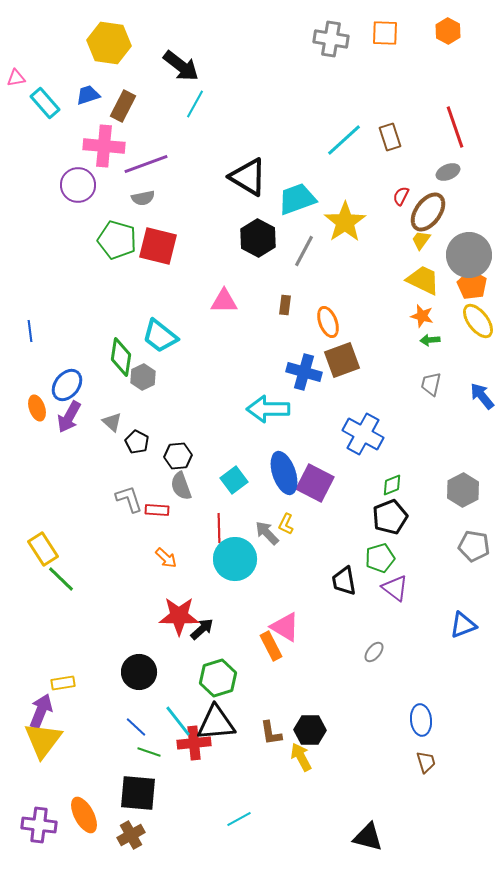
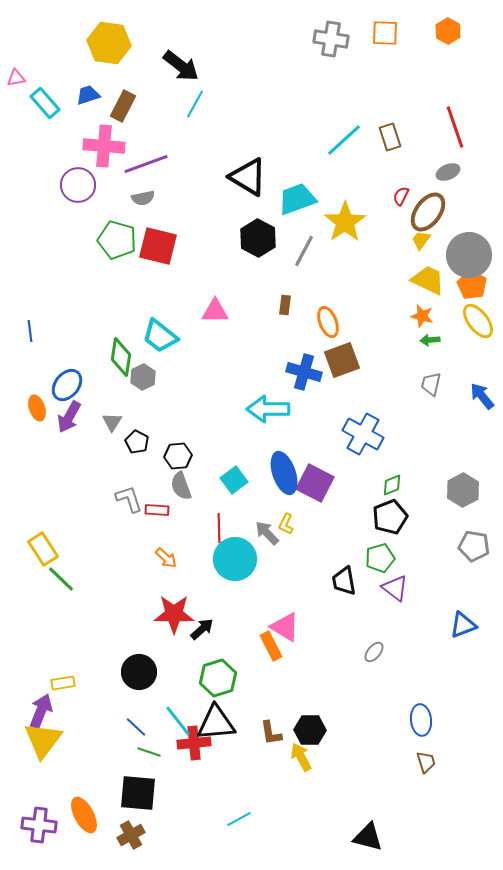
yellow trapezoid at (423, 280): moved 5 px right
pink triangle at (224, 301): moved 9 px left, 10 px down
gray triangle at (112, 422): rotated 20 degrees clockwise
red star at (179, 616): moved 5 px left, 2 px up
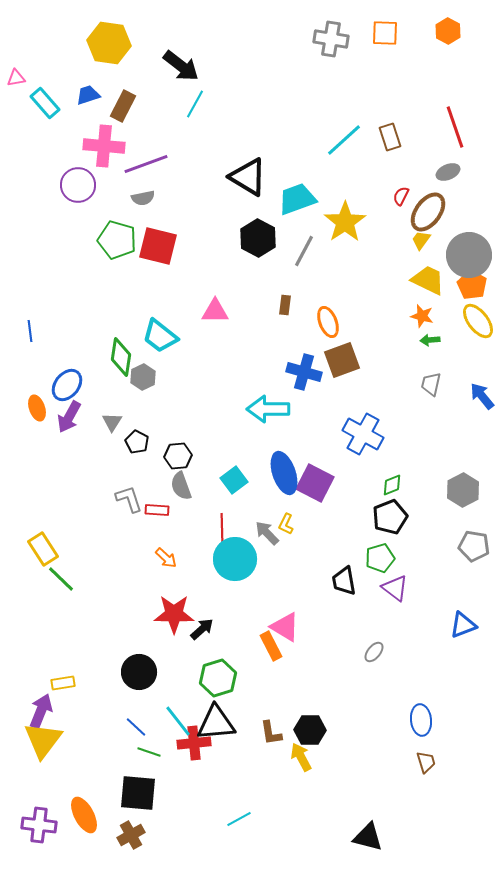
red line at (219, 528): moved 3 px right
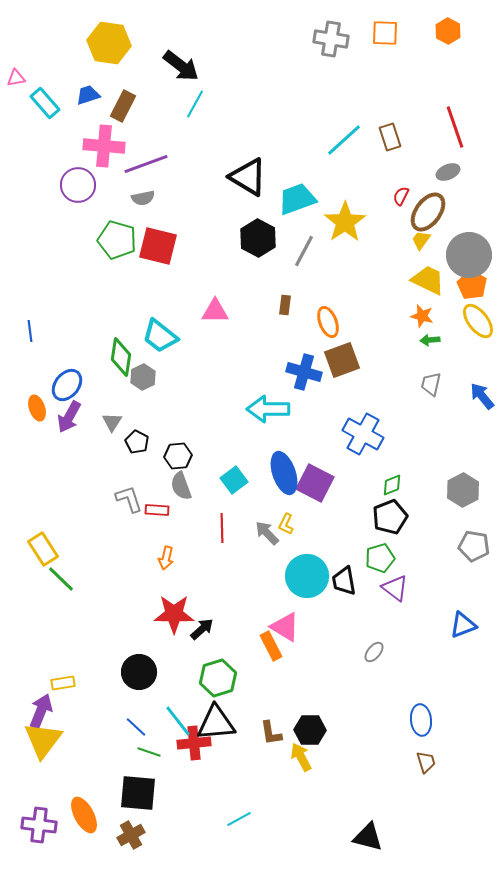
orange arrow at (166, 558): rotated 60 degrees clockwise
cyan circle at (235, 559): moved 72 px right, 17 px down
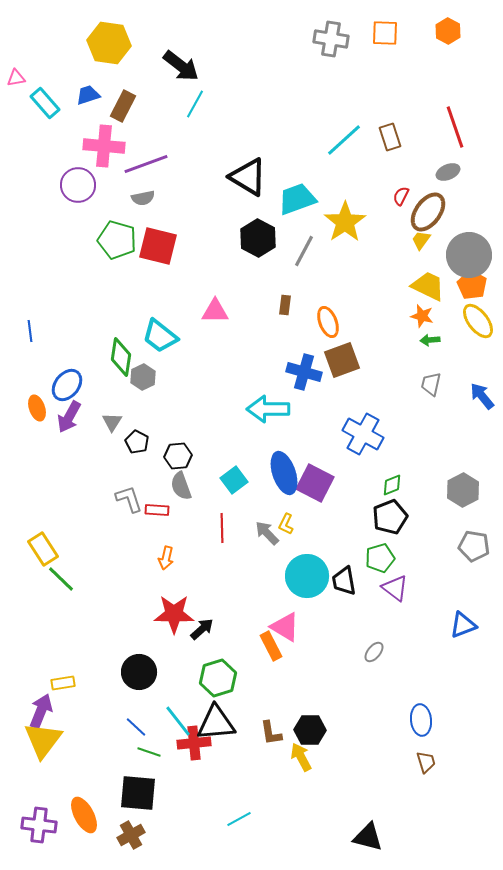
yellow trapezoid at (428, 280): moved 6 px down
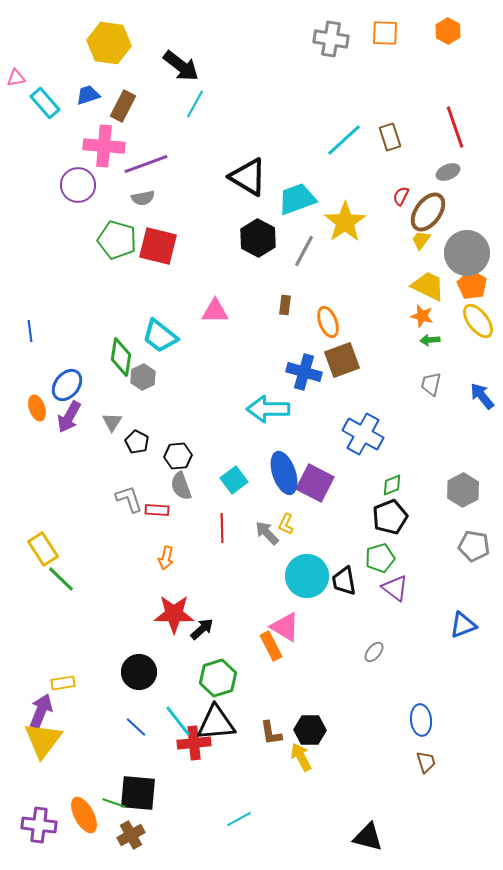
gray circle at (469, 255): moved 2 px left, 2 px up
green line at (149, 752): moved 35 px left, 51 px down
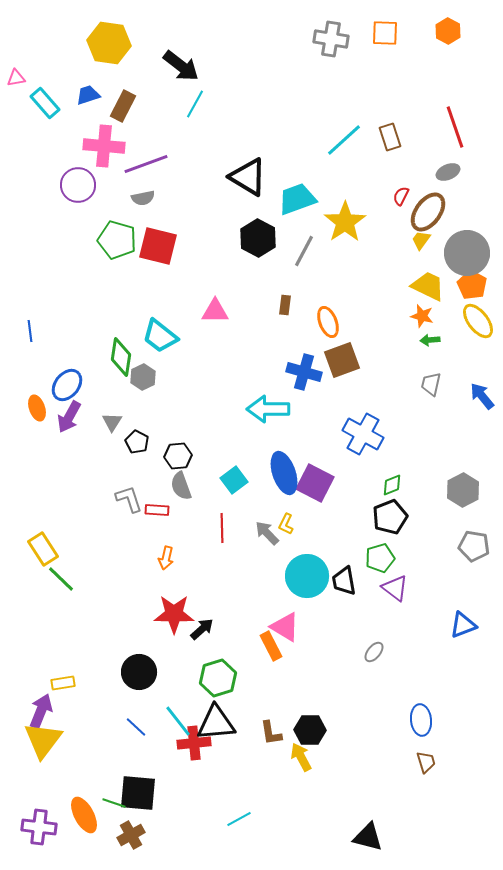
purple cross at (39, 825): moved 2 px down
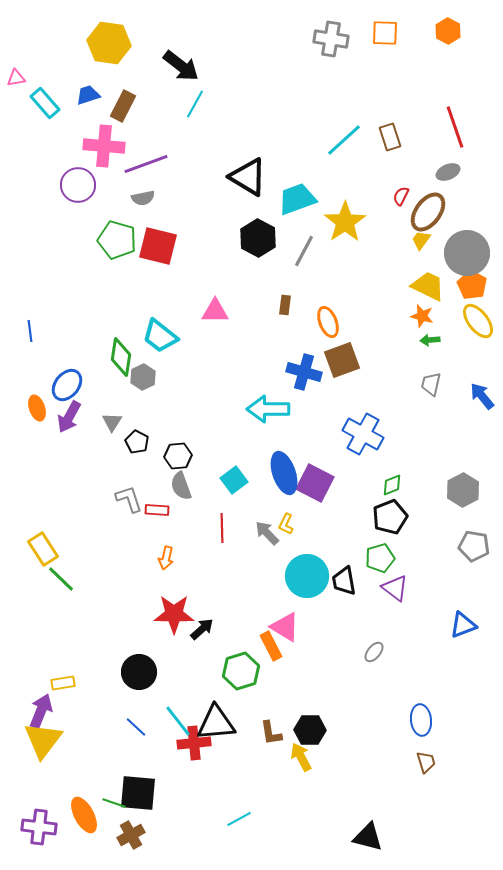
green hexagon at (218, 678): moved 23 px right, 7 px up
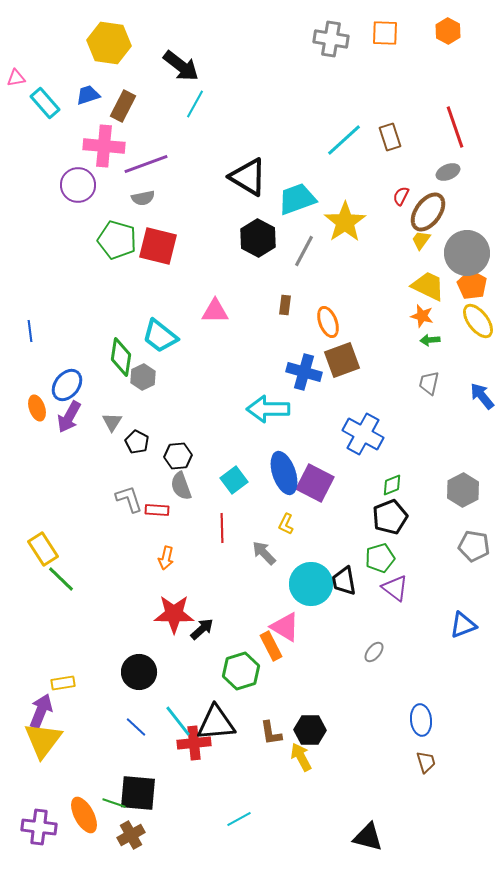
gray trapezoid at (431, 384): moved 2 px left, 1 px up
gray arrow at (267, 533): moved 3 px left, 20 px down
cyan circle at (307, 576): moved 4 px right, 8 px down
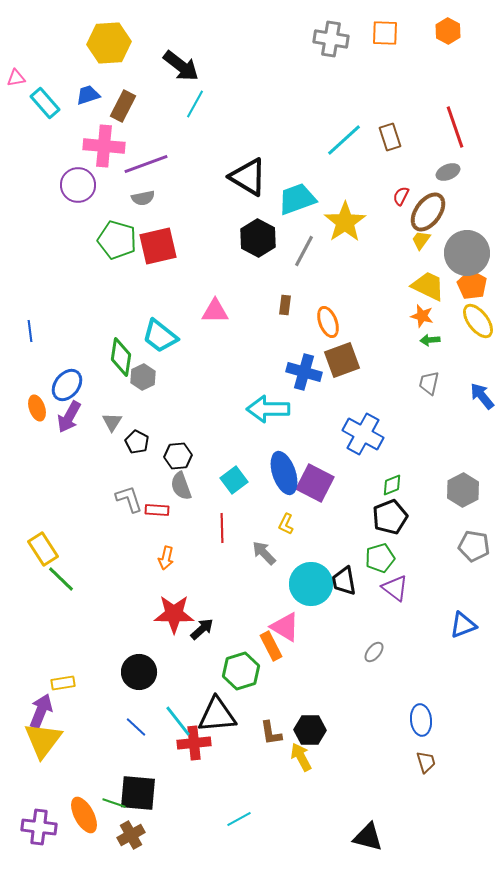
yellow hexagon at (109, 43): rotated 12 degrees counterclockwise
red square at (158, 246): rotated 27 degrees counterclockwise
black triangle at (216, 723): moved 1 px right, 8 px up
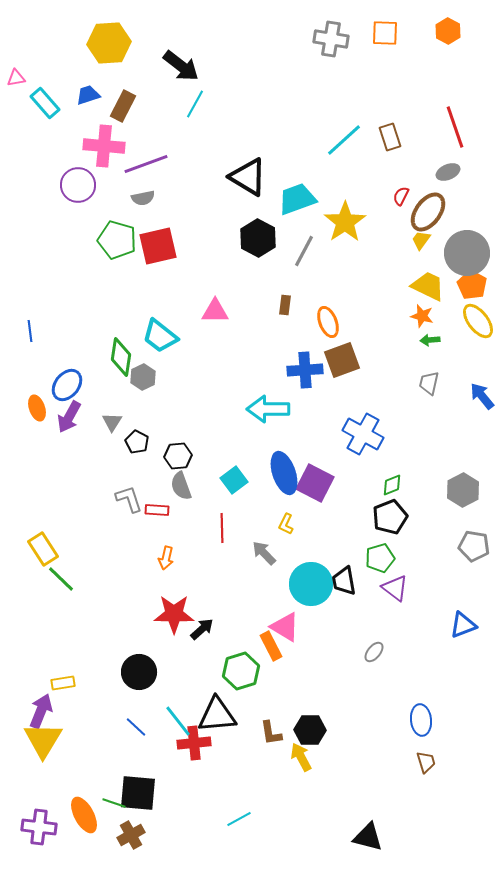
blue cross at (304, 372): moved 1 px right, 2 px up; rotated 20 degrees counterclockwise
yellow triangle at (43, 740): rotated 6 degrees counterclockwise
